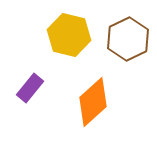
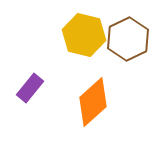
yellow hexagon: moved 15 px right
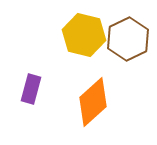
purple rectangle: moved 1 px right, 1 px down; rotated 24 degrees counterclockwise
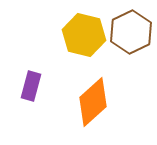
brown hexagon: moved 3 px right, 7 px up
purple rectangle: moved 3 px up
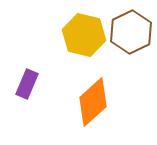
purple rectangle: moved 4 px left, 2 px up; rotated 8 degrees clockwise
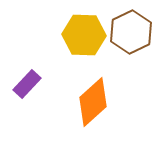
yellow hexagon: rotated 12 degrees counterclockwise
purple rectangle: rotated 20 degrees clockwise
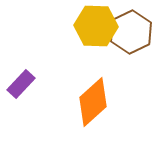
yellow hexagon: moved 12 px right, 9 px up
purple rectangle: moved 6 px left
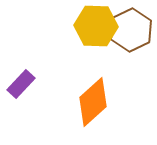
brown hexagon: moved 2 px up
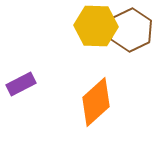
purple rectangle: rotated 20 degrees clockwise
orange diamond: moved 3 px right
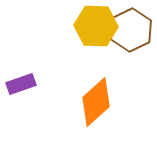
purple rectangle: rotated 8 degrees clockwise
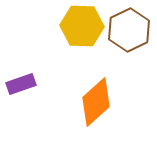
yellow hexagon: moved 14 px left
brown hexagon: moved 2 px left
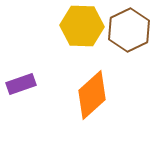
orange diamond: moved 4 px left, 7 px up
